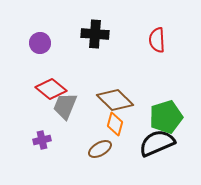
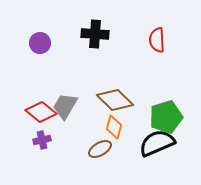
red diamond: moved 10 px left, 23 px down
gray trapezoid: rotated 8 degrees clockwise
orange diamond: moved 1 px left, 3 px down
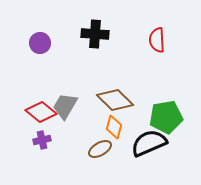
green pentagon: rotated 8 degrees clockwise
black semicircle: moved 8 px left
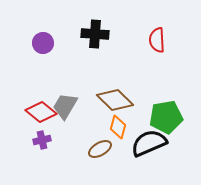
purple circle: moved 3 px right
orange diamond: moved 4 px right
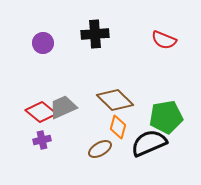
black cross: rotated 8 degrees counterclockwise
red semicircle: moved 7 px right; rotated 65 degrees counterclockwise
gray trapezoid: moved 2 px left, 1 px down; rotated 36 degrees clockwise
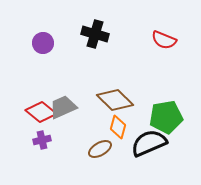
black cross: rotated 20 degrees clockwise
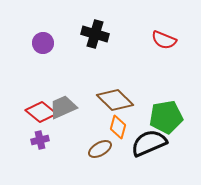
purple cross: moved 2 px left
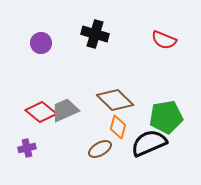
purple circle: moved 2 px left
gray trapezoid: moved 2 px right, 3 px down
purple cross: moved 13 px left, 8 px down
